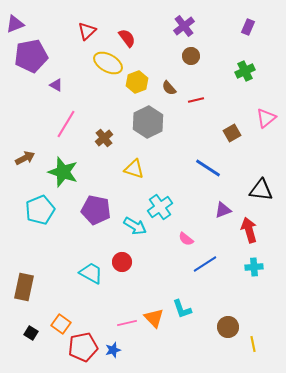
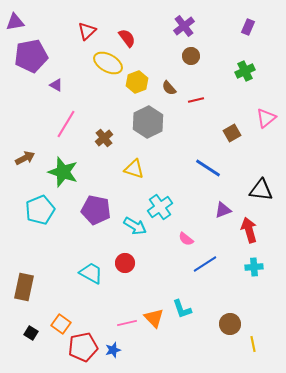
purple triangle at (15, 24): moved 2 px up; rotated 12 degrees clockwise
red circle at (122, 262): moved 3 px right, 1 px down
brown circle at (228, 327): moved 2 px right, 3 px up
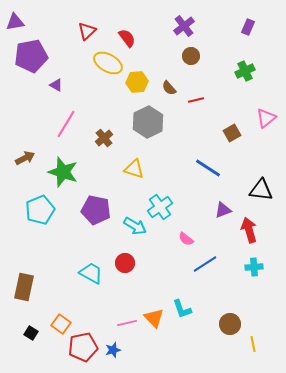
yellow hexagon at (137, 82): rotated 15 degrees clockwise
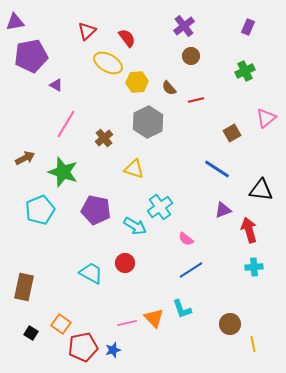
blue line at (208, 168): moved 9 px right, 1 px down
blue line at (205, 264): moved 14 px left, 6 px down
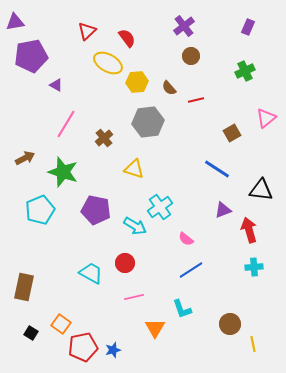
gray hexagon at (148, 122): rotated 20 degrees clockwise
orange triangle at (154, 318): moved 1 px right, 10 px down; rotated 15 degrees clockwise
pink line at (127, 323): moved 7 px right, 26 px up
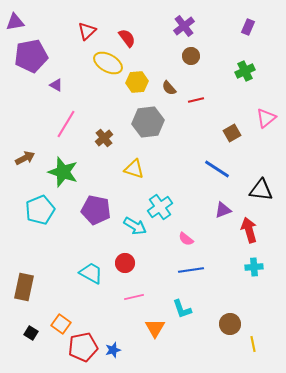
blue line at (191, 270): rotated 25 degrees clockwise
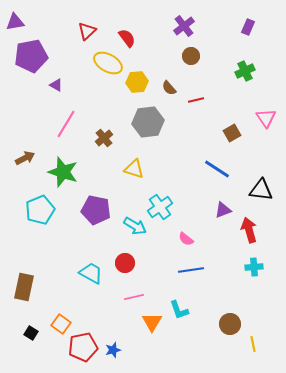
pink triangle at (266, 118): rotated 25 degrees counterclockwise
cyan L-shape at (182, 309): moved 3 px left, 1 px down
orange triangle at (155, 328): moved 3 px left, 6 px up
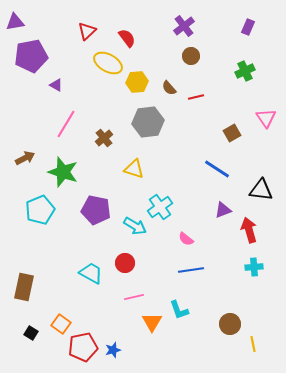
red line at (196, 100): moved 3 px up
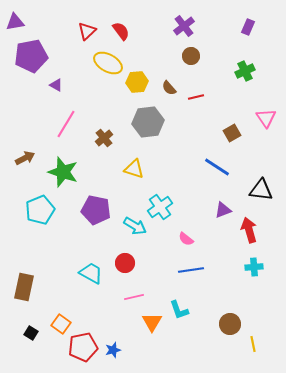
red semicircle at (127, 38): moved 6 px left, 7 px up
blue line at (217, 169): moved 2 px up
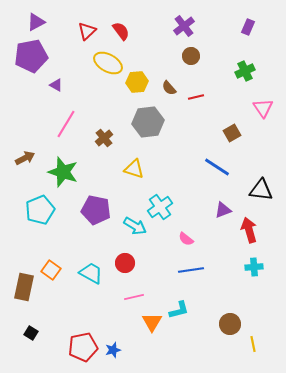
purple triangle at (15, 22): moved 21 px right; rotated 18 degrees counterclockwise
pink triangle at (266, 118): moved 3 px left, 10 px up
cyan L-shape at (179, 310): rotated 85 degrees counterclockwise
orange square at (61, 324): moved 10 px left, 54 px up
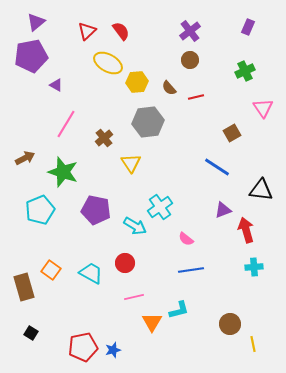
purple triangle at (36, 22): rotated 12 degrees counterclockwise
purple cross at (184, 26): moved 6 px right, 5 px down
brown circle at (191, 56): moved 1 px left, 4 px down
yellow triangle at (134, 169): moved 3 px left, 6 px up; rotated 40 degrees clockwise
red arrow at (249, 230): moved 3 px left
brown rectangle at (24, 287): rotated 28 degrees counterclockwise
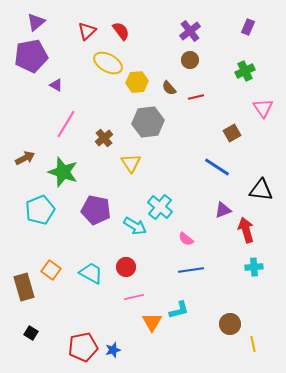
cyan cross at (160, 207): rotated 15 degrees counterclockwise
red circle at (125, 263): moved 1 px right, 4 px down
